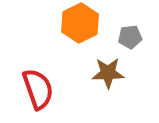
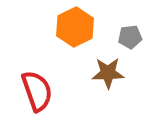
orange hexagon: moved 5 px left, 4 px down
red semicircle: moved 1 px left, 2 px down
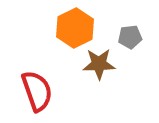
orange hexagon: moved 1 px down
brown star: moved 9 px left, 9 px up
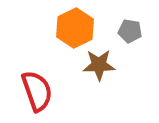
gray pentagon: moved 6 px up; rotated 15 degrees clockwise
brown star: moved 1 px down
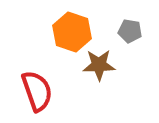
orange hexagon: moved 3 px left, 4 px down; rotated 15 degrees counterclockwise
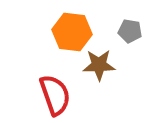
orange hexagon: rotated 12 degrees counterclockwise
red semicircle: moved 18 px right, 4 px down
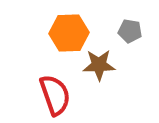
orange hexagon: moved 3 px left, 1 px down; rotated 9 degrees counterclockwise
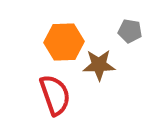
orange hexagon: moved 5 px left, 9 px down
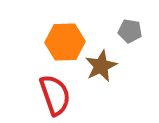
orange hexagon: moved 1 px right
brown star: moved 2 px right, 1 px down; rotated 24 degrees counterclockwise
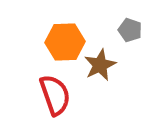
gray pentagon: moved 1 px up; rotated 10 degrees clockwise
brown star: moved 1 px left, 1 px up
